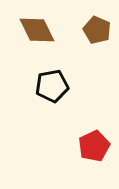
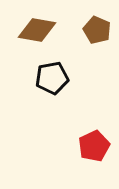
brown diamond: rotated 54 degrees counterclockwise
black pentagon: moved 8 px up
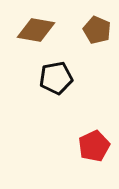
brown diamond: moved 1 px left
black pentagon: moved 4 px right
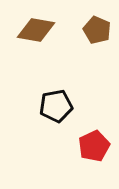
black pentagon: moved 28 px down
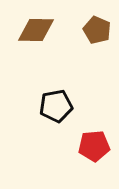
brown diamond: rotated 9 degrees counterclockwise
red pentagon: rotated 20 degrees clockwise
